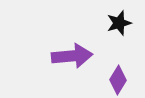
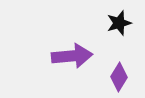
purple diamond: moved 1 px right, 3 px up
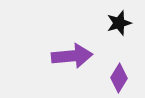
purple diamond: moved 1 px down
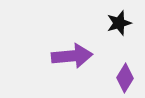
purple diamond: moved 6 px right
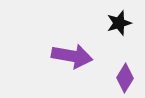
purple arrow: rotated 15 degrees clockwise
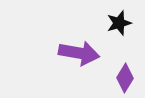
purple arrow: moved 7 px right, 3 px up
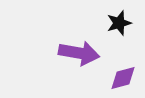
purple diamond: moved 2 px left; rotated 44 degrees clockwise
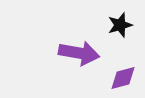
black star: moved 1 px right, 2 px down
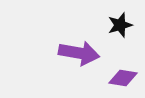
purple diamond: rotated 24 degrees clockwise
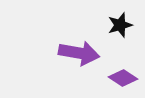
purple diamond: rotated 24 degrees clockwise
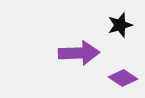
purple arrow: rotated 12 degrees counterclockwise
